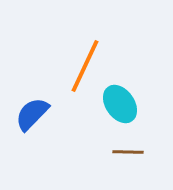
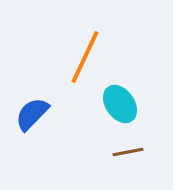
orange line: moved 9 px up
brown line: rotated 12 degrees counterclockwise
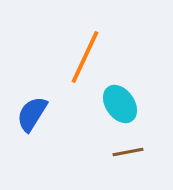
blue semicircle: rotated 12 degrees counterclockwise
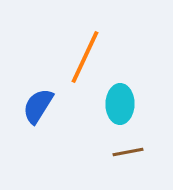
cyan ellipse: rotated 36 degrees clockwise
blue semicircle: moved 6 px right, 8 px up
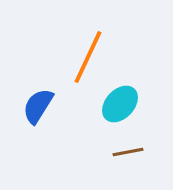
orange line: moved 3 px right
cyan ellipse: rotated 42 degrees clockwise
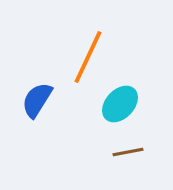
blue semicircle: moved 1 px left, 6 px up
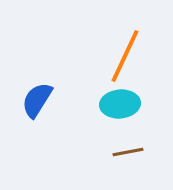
orange line: moved 37 px right, 1 px up
cyan ellipse: rotated 42 degrees clockwise
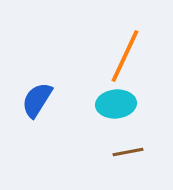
cyan ellipse: moved 4 px left
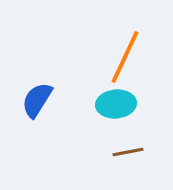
orange line: moved 1 px down
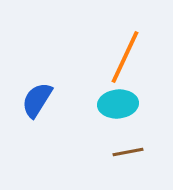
cyan ellipse: moved 2 px right
